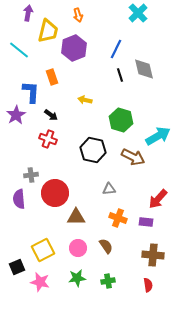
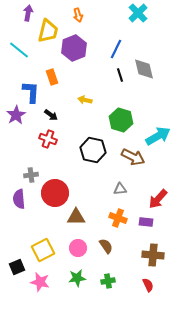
gray triangle: moved 11 px right
red semicircle: rotated 16 degrees counterclockwise
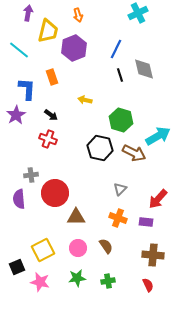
cyan cross: rotated 18 degrees clockwise
blue L-shape: moved 4 px left, 3 px up
black hexagon: moved 7 px right, 2 px up
brown arrow: moved 1 px right, 4 px up
gray triangle: rotated 40 degrees counterclockwise
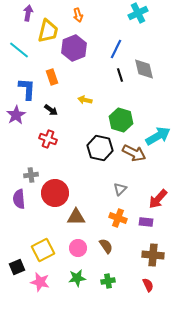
black arrow: moved 5 px up
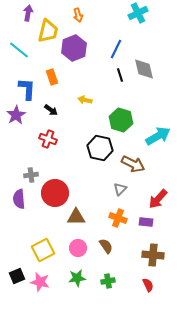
brown arrow: moved 1 px left, 11 px down
black square: moved 9 px down
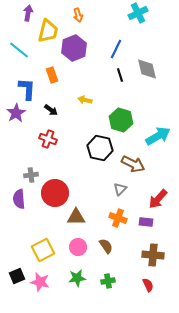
gray diamond: moved 3 px right
orange rectangle: moved 2 px up
purple star: moved 2 px up
pink circle: moved 1 px up
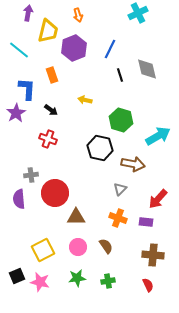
blue line: moved 6 px left
brown arrow: rotated 15 degrees counterclockwise
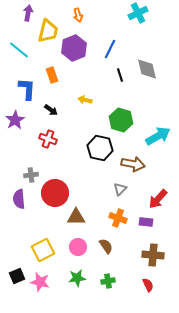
purple star: moved 1 px left, 7 px down
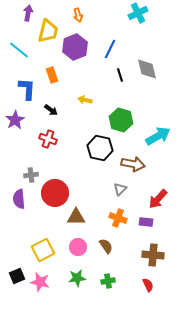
purple hexagon: moved 1 px right, 1 px up
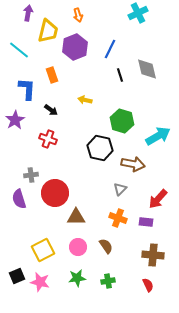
green hexagon: moved 1 px right, 1 px down
purple semicircle: rotated 12 degrees counterclockwise
